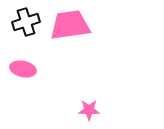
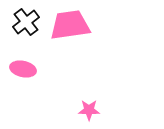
black cross: rotated 20 degrees counterclockwise
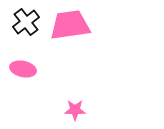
pink star: moved 14 px left
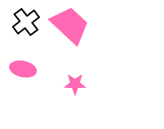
pink trapezoid: rotated 51 degrees clockwise
pink star: moved 26 px up
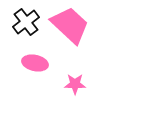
pink ellipse: moved 12 px right, 6 px up
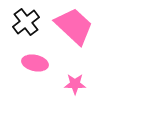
pink trapezoid: moved 4 px right, 1 px down
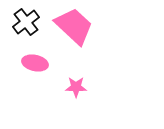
pink star: moved 1 px right, 3 px down
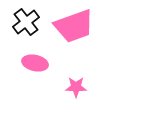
pink trapezoid: rotated 117 degrees clockwise
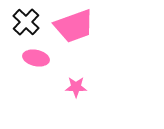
black cross: rotated 8 degrees counterclockwise
pink ellipse: moved 1 px right, 5 px up
